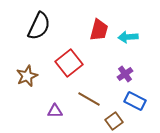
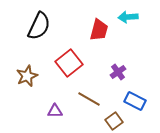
cyan arrow: moved 20 px up
purple cross: moved 7 px left, 2 px up
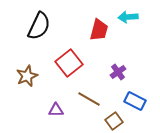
purple triangle: moved 1 px right, 1 px up
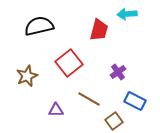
cyan arrow: moved 1 px left, 3 px up
black semicircle: rotated 128 degrees counterclockwise
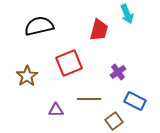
cyan arrow: rotated 108 degrees counterclockwise
red square: rotated 16 degrees clockwise
brown star: rotated 10 degrees counterclockwise
brown line: rotated 30 degrees counterclockwise
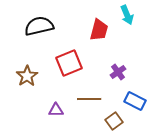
cyan arrow: moved 1 px down
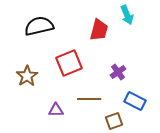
brown square: rotated 18 degrees clockwise
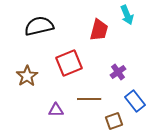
blue rectangle: rotated 25 degrees clockwise
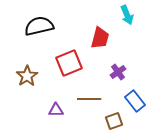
red trapezoid: moved 1 px right, 8 px down
